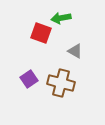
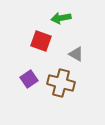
red square: moved 8 px down
gray triangle: moved 1 px right, 3 px down
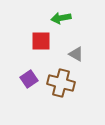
red square: rotated 20 degrees counterclockwise
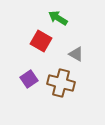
green arrow: moved 3 px left; rotated 42 degrees clockwise
red square: rotated 30 degrees clockwise
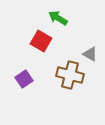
gray triangle: moved 14 px right
purple square: moved 5 px left
brown cross: moved 9 px right, 8 px up
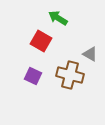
purple square: moved 9 px right, 3 px up; rotated 30 degrees counterclockwise
